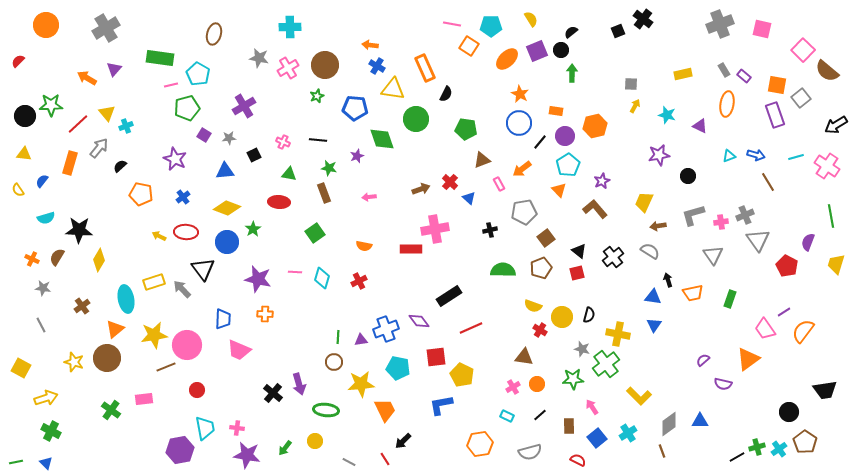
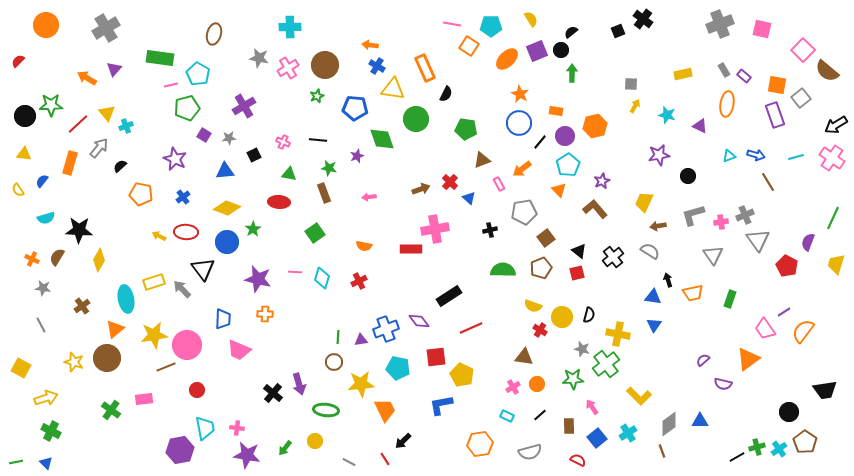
pink cross at (827, 166): moved 5 px right, 8 px up
green line at (831, 216): moved 2 px right, 2 px down; rotated 35 degrees clockwise
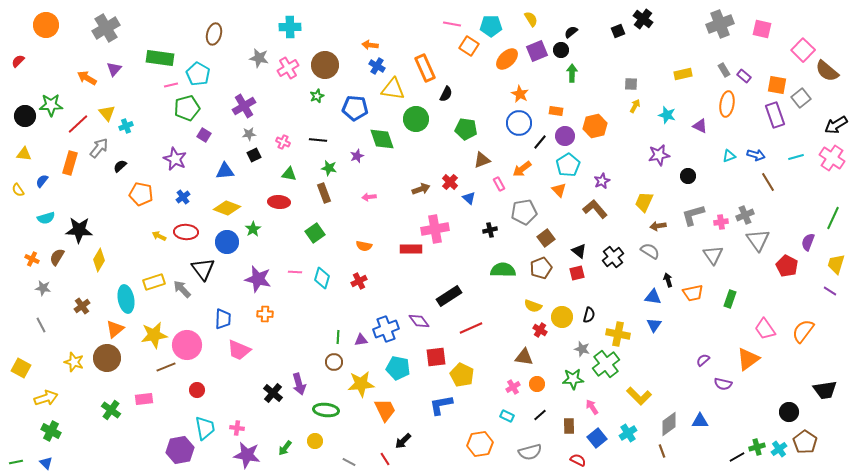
gray star at (229, 138): moved 20 px right, 4 px up
purple line at (784, 312): moved 46 px right, 21 px up; rotated 64 degrees clockwise
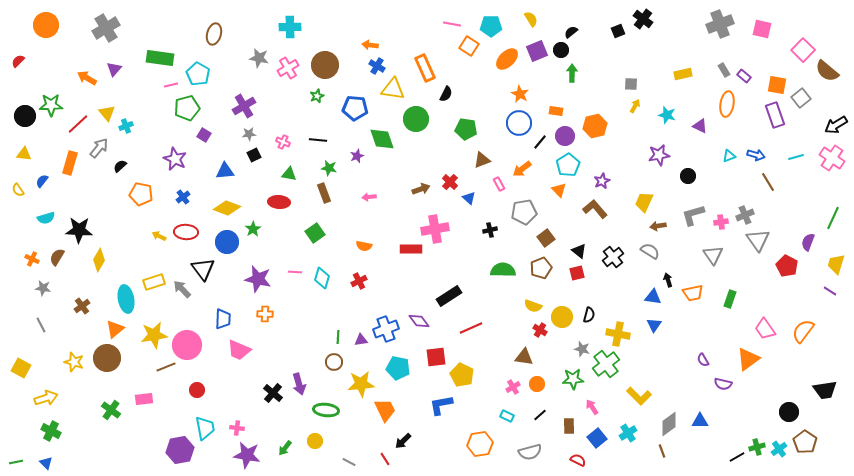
purple semicircle at (703, 360): rotated 80 degrees counterclockwise
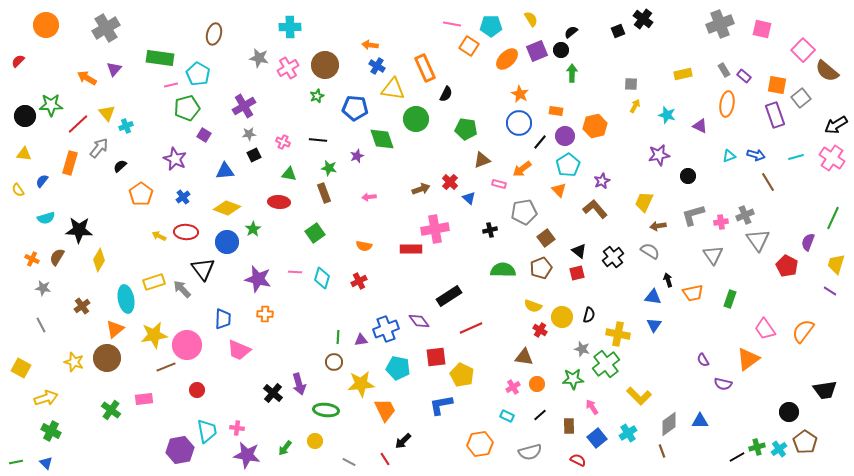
pink rectangle at (499, 184): rotated 48 degrees counterclockwise
orange pentagon at (141, 194): rotated 25 degrees clockwise
cyan trapezoid at (205, 428): moved 2 px right, 3 px down
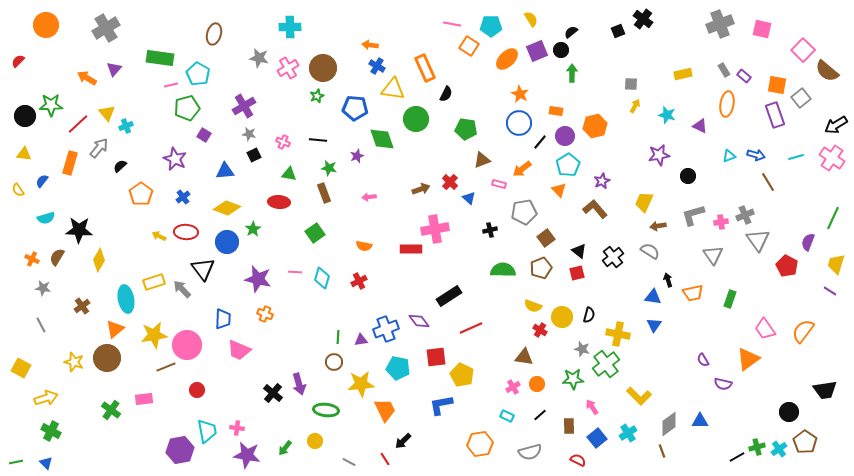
brown circle at (325, 65): moved 2 px left, 3 px down
gray star at (249, 134): rotated 16 degrees clockwise
orange cross at (265, 314): rotated 21 degrees clockwise
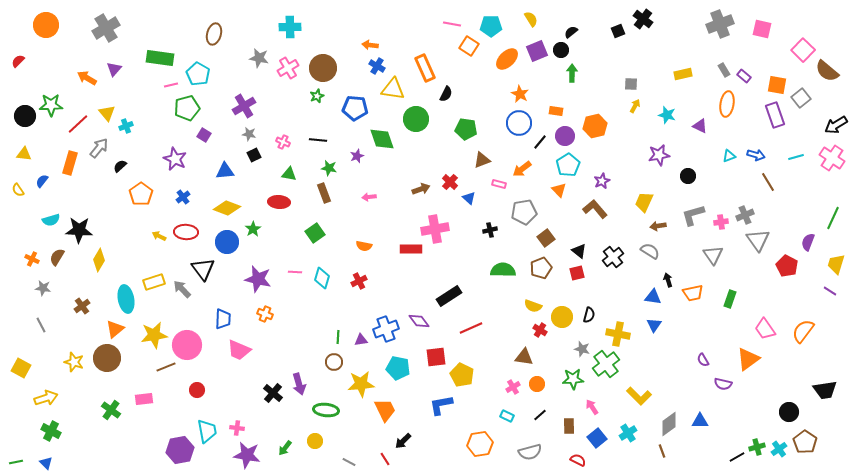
cyan semicircle at (46, 218): moved 5 px right, 2 px down
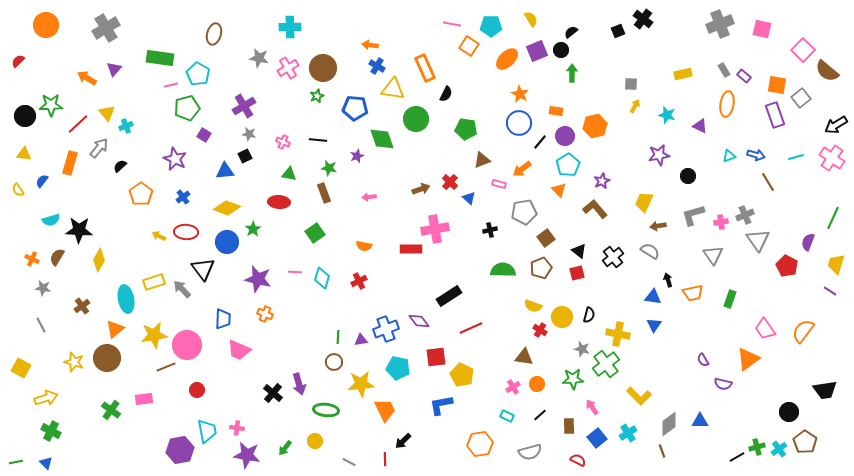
black square at (254, 155): moved 9 px left, 1 px down
red line at (385, 459): rotated 32 degrees clockwise
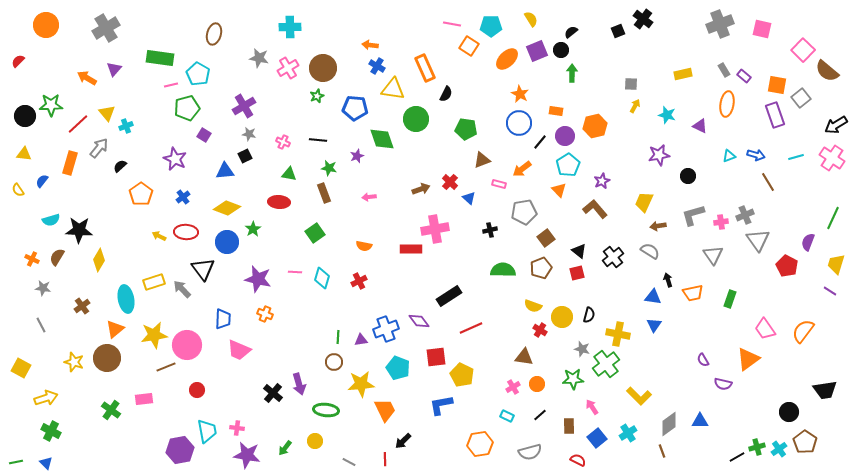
cyan pentagon at (398, 368): rotated 10 degrees clockwise
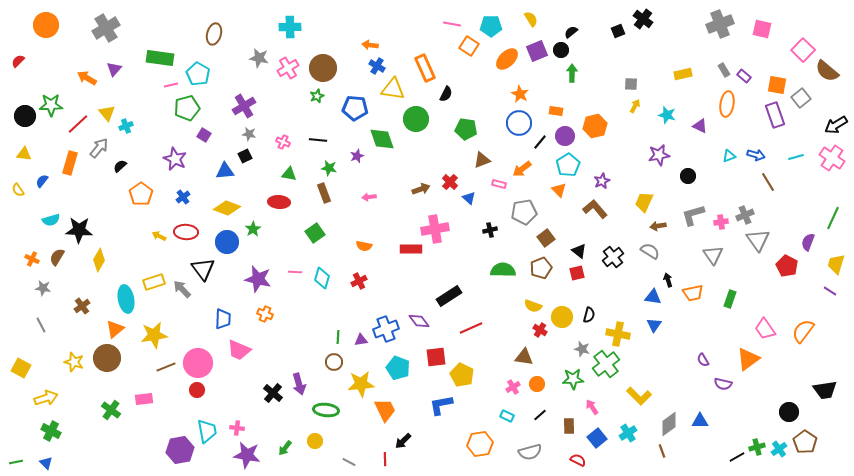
pink circle at (187, 345): moved 11 px right, 18 px down
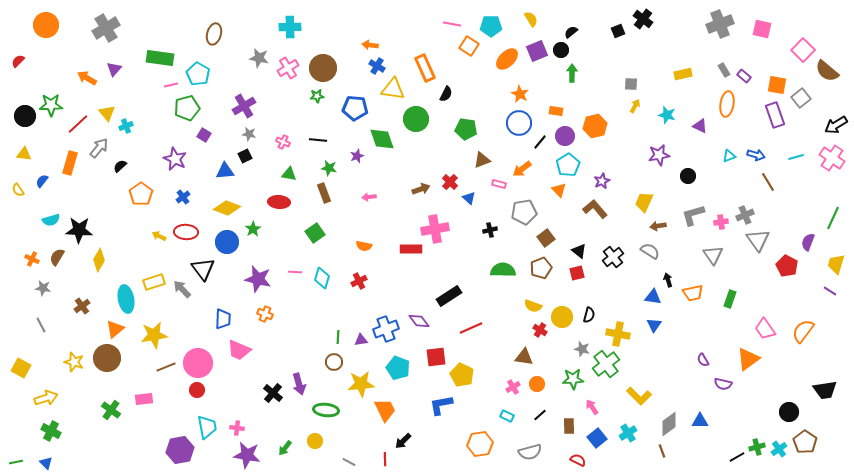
green star at (317, 96): rotated 16 degrees clockwise
cyan trapezoid at (207, 431): moved 4 px up
